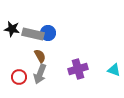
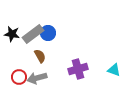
black star: moved 5 px down
gray rectangle: rotated 50 degrees counterclockwise
gray arrow: moved 3 px left, 4 px down; rotated 54 degrees clockwise
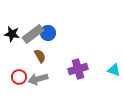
gray arrow: moved 1 px right, 1 px down
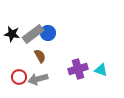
cyan triangle: moved 13 px left
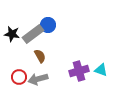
blue circle: moved 8 px up
purple cross: moved 1 px right, 2 px down
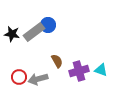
gray rectangle: moved 1 px right, 2 px up
brown semicircle: moved 17 px right, 5 px down
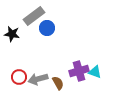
blue circle: moved 1 px left, 3 px down
gray rectangle: moved 16 px up
brown semicircle: moved 1 px right, 22 px down
cyan triangle: moved 6 px left, 2 px down
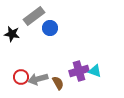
blue circle: moved 3 px right
cyan triangle: moved 1 px up
red circle: moved 2 px right
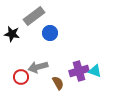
blue circle: moved 5 px down
gray arrow: moved 12 px up
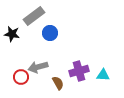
cyan triangle: moved 8 px right, 4 px down; rotated 16 degrees counterclockwise
